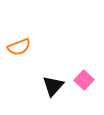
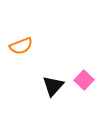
orange semicircle: moved 2 px right, 1 px up
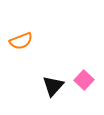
orange semicircle: moved 5 px up
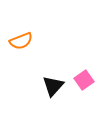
pink square: rotated 12 degrees clockwise
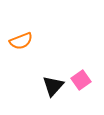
pink square: moved 3 px left
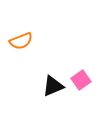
black triangle: rotated 25 degrees clockwise
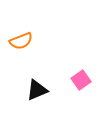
black triangle: moved 16 px left, 4 px down
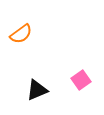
orange semicircle: moved 7 px up; rotated 15 degrees counterclockwise
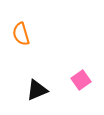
orange semicircle: rotated 110 degrees clockwise
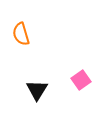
black triangle: rotated 35 degrees counterclockwise
